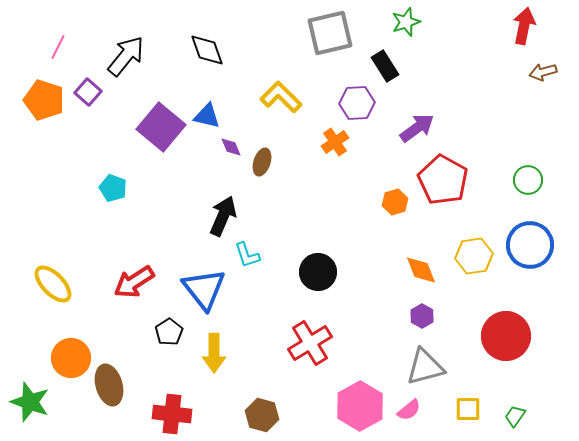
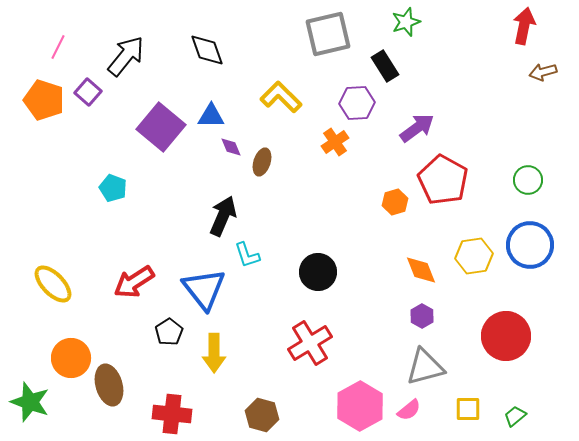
gray square at (330, 33): moved 2 px left, 1 px down
blue triangle at (207, 116): moved 4 px right; rotated 12 degrees counterclockwise
green trapezoid at (515, 416): rotated 15 degrees clockwise
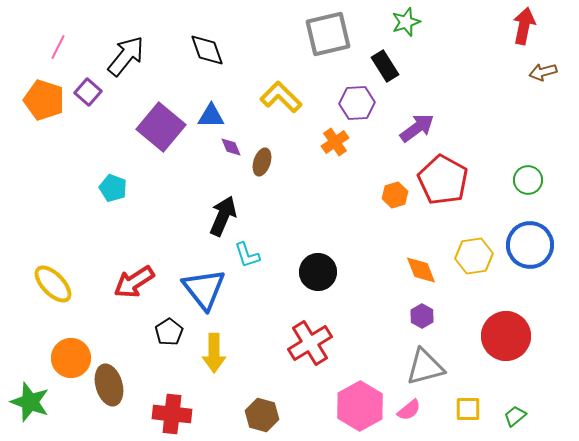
orange hexagon at (395, 202): moved 7 px up
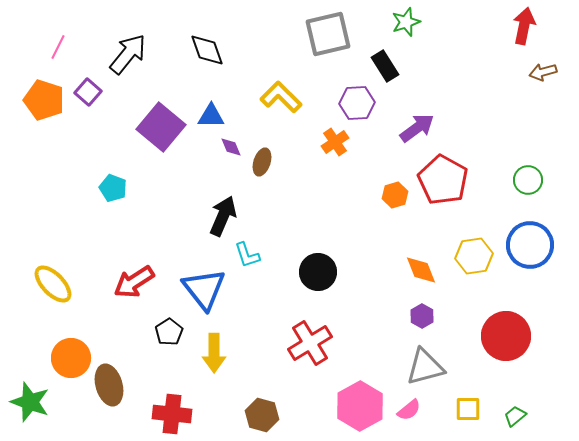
black arrow at (126, 56): moved 2 px right, 2 px up
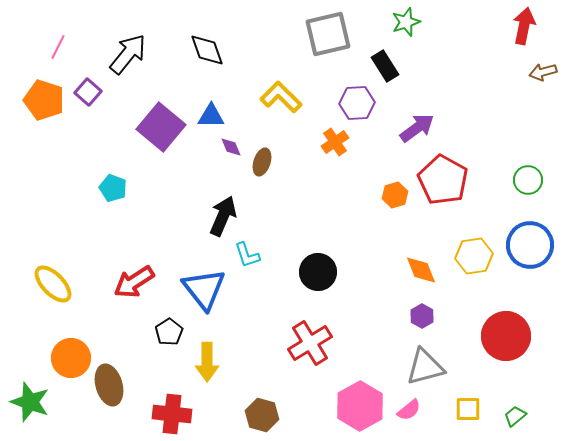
yellow arrow at (214, 353): moved 7 px left, 9 px down
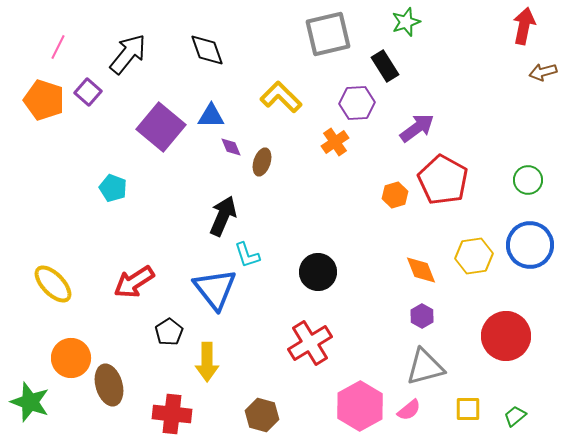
blue triangle at (204, 289): moved 11 px right
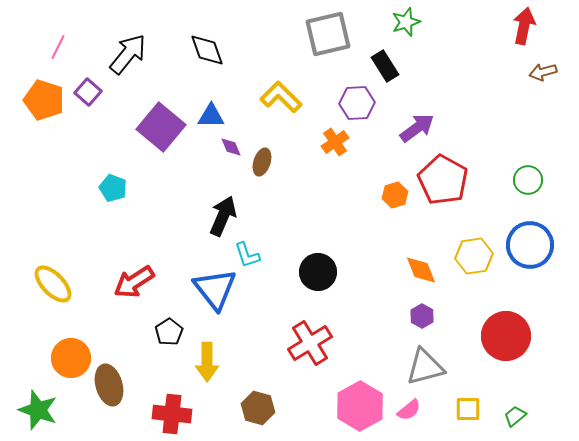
green star at (30, 402): moved 8 px right, 8 px down
brown hexagon at (262, 415): moved 4 px left, 7 px up
